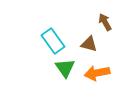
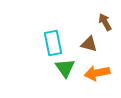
cyan rectangle: moved 2 px down; rotated 25 degrees clockwise
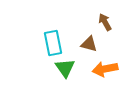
orange arrow: moved 8 px right, 4 px up
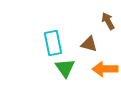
brown arrow: moved 3 px right, 1 px up
orange arrow: rotated 10 degrees clockwise
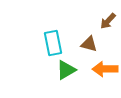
brown arrow: rotated 108 degrees counterclockwise
green triangle: moved 1 px right, 2 px down; rotated 35 degrees clockwise
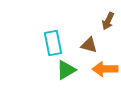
brown arrow: rotated 18 degrees counterclockwise
brown triangle: moved 1 px down
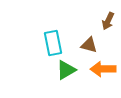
orange arrow: moved 2 px left
